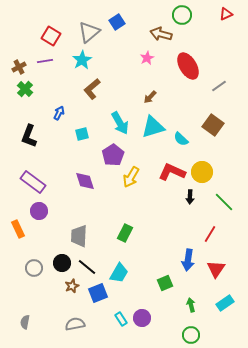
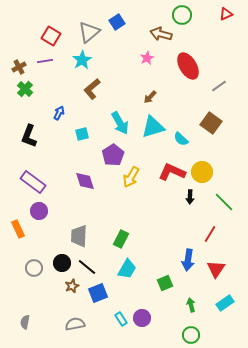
brown square at (213, 125): moved 2 px left, 2 px up
green rectangle at (125, 233): moved 4 px left, 6 px down
cyan trapezoid at (119, 273): moved 8 px right, 4 px up
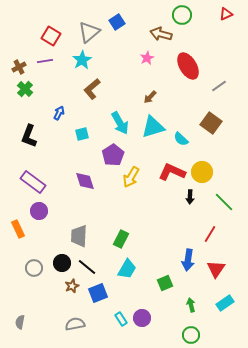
gray semicircle at (25, 322): moved 5 px left
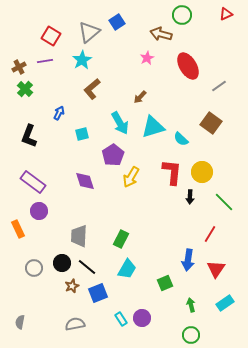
brown arrow at (150, 97): moved 10 px left
red L-shape at (172, 172): rotated 72 degrees clockwise
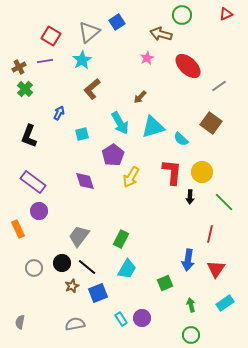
red ellipse at (188, 66): rotated 16 degrees counterclockwise
red line at (210, 234): rotated 18 degrees counterclockwise
gray trapezoid at (79, 236): rotated 35 degrees clockwise
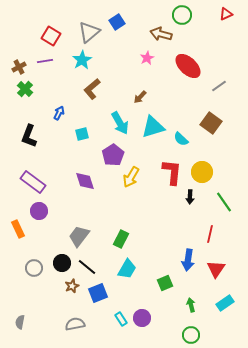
green line at (224, 202): rotated 10 degrees clockwise
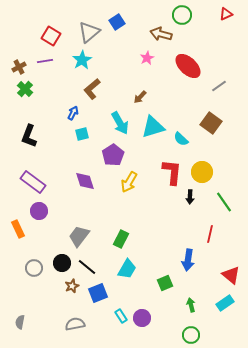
blue arrow at (59, 113): moved 14 px right
yellow arrow at (131, 177): moved 2 px left, 5 px down
red triangle at (216, 269): moved 15 px right, 6 px down; rotated 24 degrees counterclockwise
cyan rectangle at (121, 319): moved 3 px up
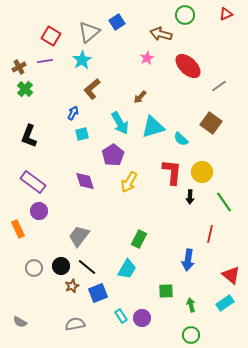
green circle at (182, 15): moved 3 px right
green rectangle at (121, 239): moved 18 px right
black circle at (62, 263): moved 1 px left, 3 px down
green square at (165, 283): moved 1 px right, 8 px down; rotated 21 degrees clockwise
gray semicircle at (20, 322): rotated 72 degrees counterclockwise
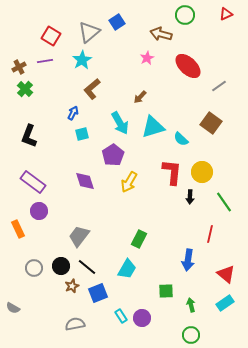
red triangle at (231, 275): moved 5 px left, 1 px up
gray semicircle at (20, 322): moved 7 px left, 14 px up
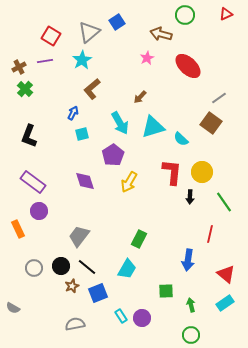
gray line at (219, 86): moved 12 px down
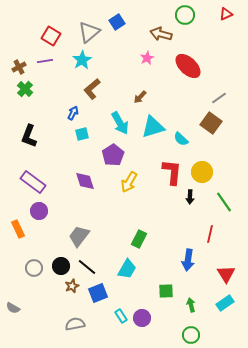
red triangle at (226, 274): rotated 18 degrees clockwise
